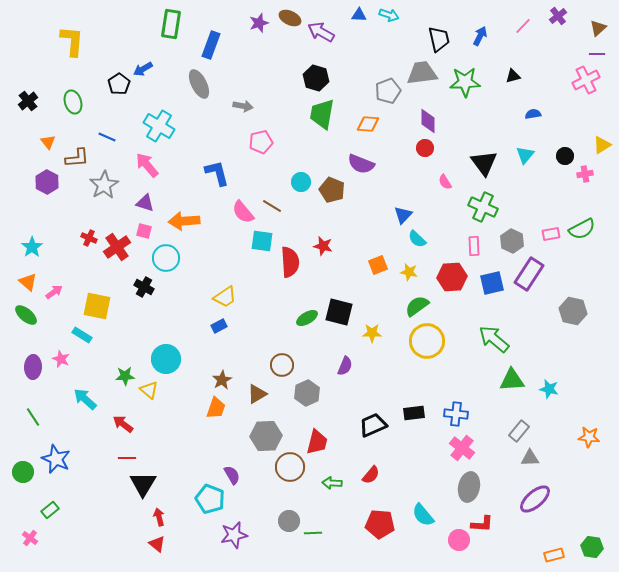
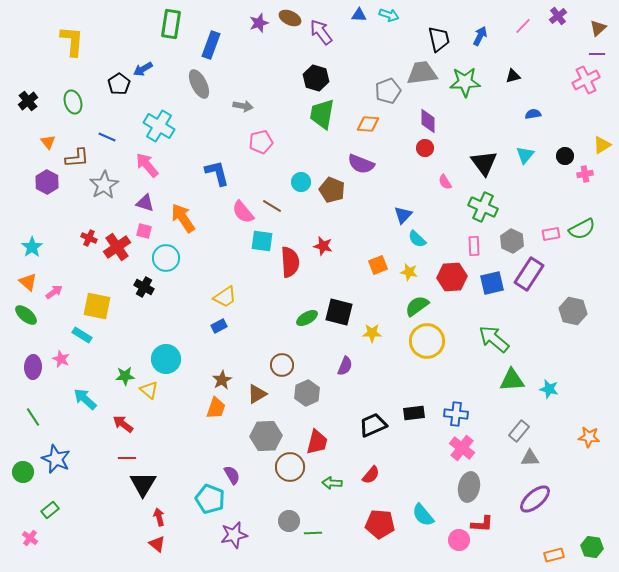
purple arrow at (321, 32): rotated 24 degrees clockwise
orange arrow at (184, 221): moved 1 px left, 3 px up; rotated 60 degrees clockwise
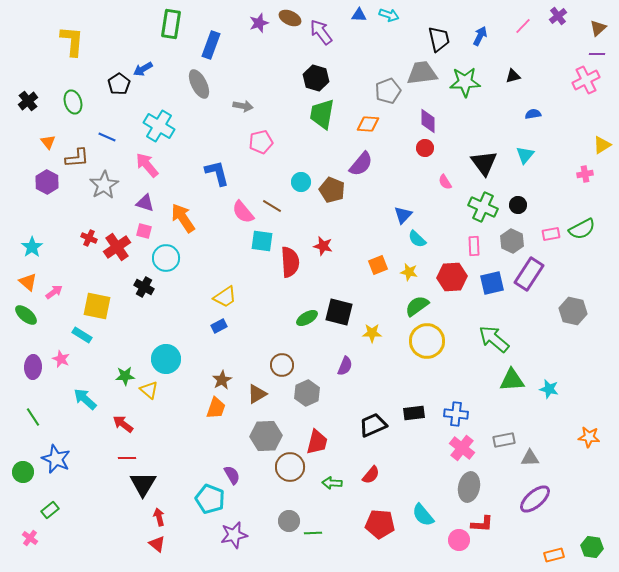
black circle at (565, 156): moved 47 px left, 49 px down
purple semicircle at (361, 164): rotated 72 degrees counterclockwise
gray rectangle at (519, 431): moved 15 px left, 9 px down; rotated 40 degrees clockwise
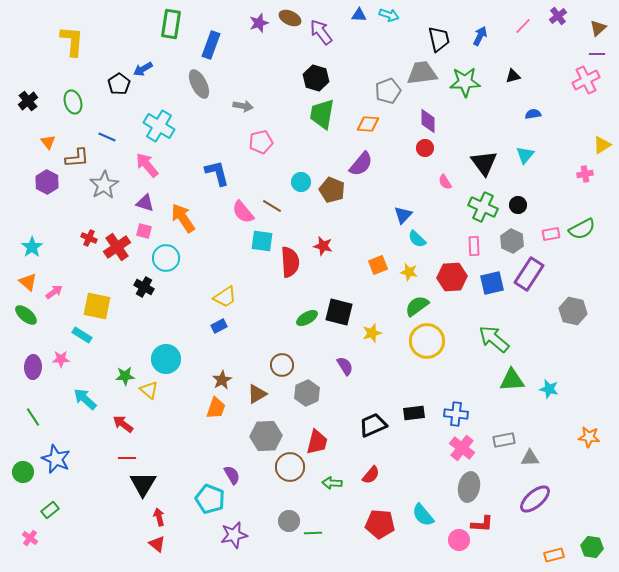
yellow star at (372, 333): rotated 18 degrees counterclockwise
pink star at (61, 359): rotated 24 degrees counterclockwise
purple semicircle at (345, 366): rotated 54 degrees counterclockwise
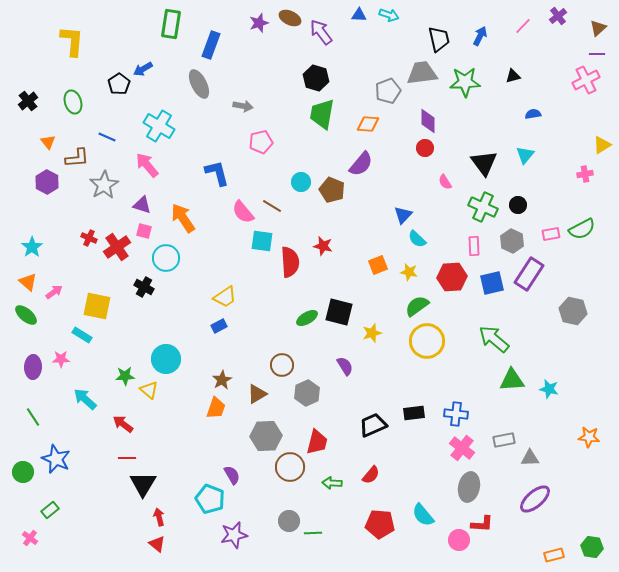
purple triangle at (145, 203): moved 3 px left, 2 px down
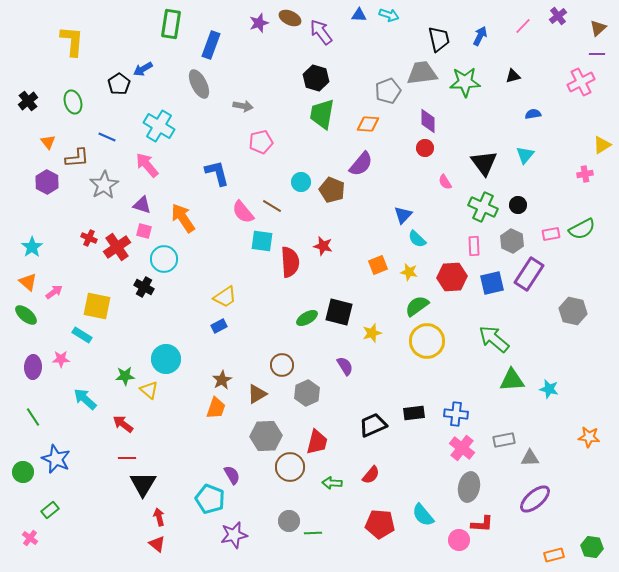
pink cross at (586, 80): moved 5 px left, 2 px down
cyan circle at (166, 258): moved 2 px left, 1 px down
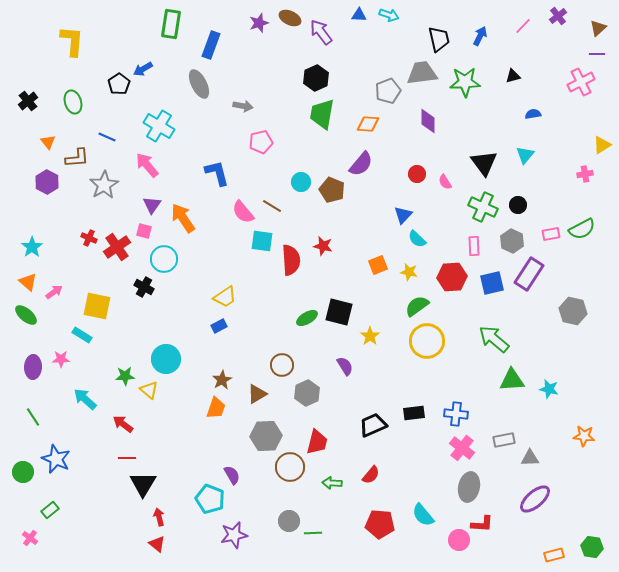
black hexagon at (316, 78): rotated 20 degrees clockwise
red circle at (425, 148): moved 8 px left, 26 px down
purple triangle at (142, 205): moved 10 px right; rotated 48 degrees clockwise
red semicircle at (290, 262): moved 1 px right, 2 px up
yellow star at (372, 333): moved 2 px left, 3 px down; rotated 18 degrees counterclockwise
orange star at (589, 437): moved 5 px left, 1 px up
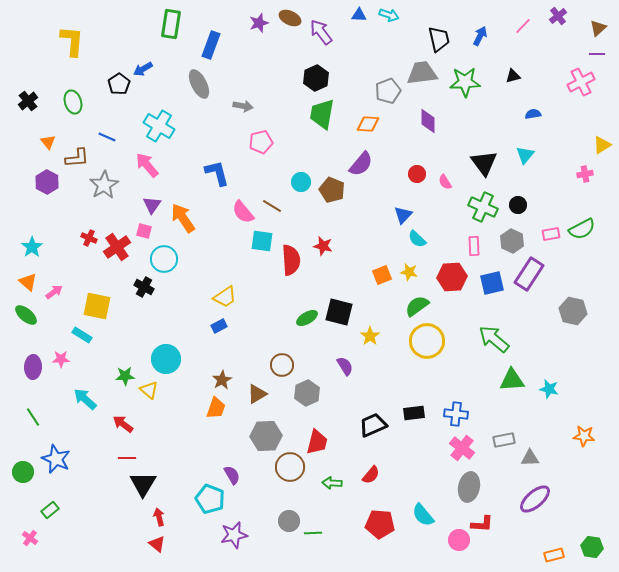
orange square at (378, 265): moved 4 px right, 10 px down
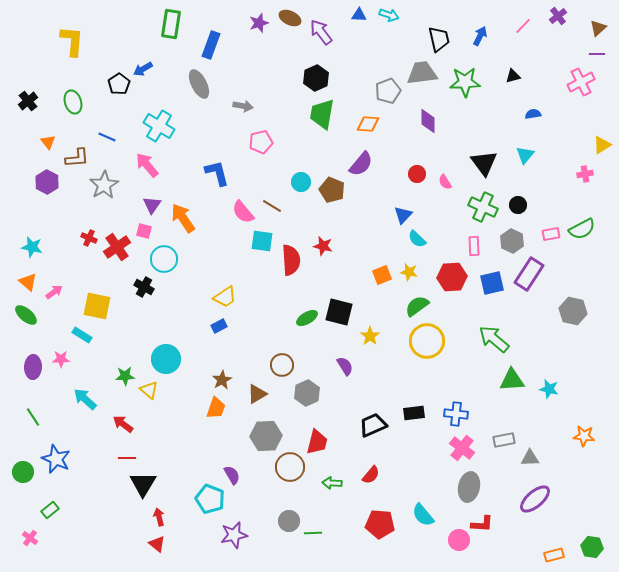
cyan star at (32, 247): rotated 25 degrees counterclockwise
